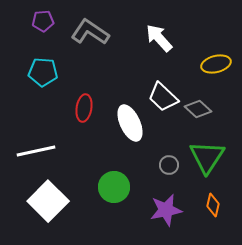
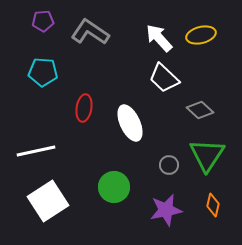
yellow ellipse: moved 15 px left, 29 px up
white trapezoid: moved 1 px right, 19 px up
gray diamond: moved 2 px right, 1 px down
green triangle: moved 2 px up
white square: rotated 12 degrees clockwise
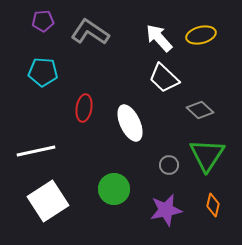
green circle: moved 2 px down
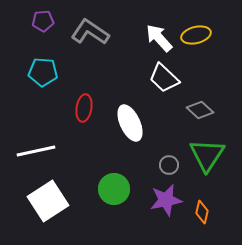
yellow ellipse: moved 5 px left
orange diamond: moved 11 px left, 7 px down
purple star: moved 10 px up
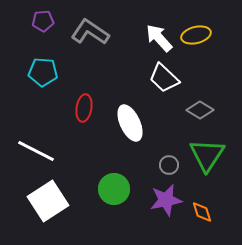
gray diamond: rotated 12 degrees counterclockwise
white line: rotated 39 degrees clockwise
orange diamond: rotated 30 degrees counterclockwise
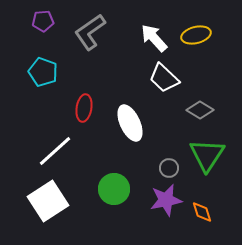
gray L-shape: rotated 69 degrees counterclockwise
white arrow: moved 5 px left
cyan pentagon: rotated 16 degrees clockwise
white line: moved 19 px right; rotated 69 degrees counterclockwise
gray circle: moved 3 px down
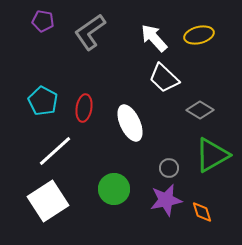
purple pentagon: rotated 15 degrees clockwise
yellow ellipse: moved 3 px right
cyan pentagon: moved 29 px down; rotated 8 degrees clockwise
green triangle: moved 5 px right; rotated 27 degrees clockwise
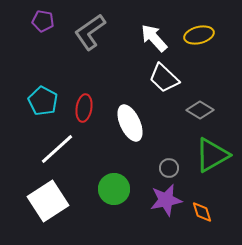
white line: moved 2 px right, 2 px up
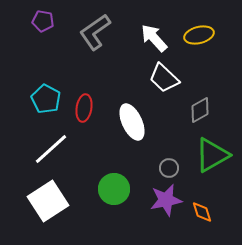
gray L-shape: moved 5 px right
cyan pentagon: moved 3 px right, 2 px up
gray diamond: rotated 60 degrees counterclockwise
white ellipse: moved 2 px right, 1 px up
white line: moved 6 px left
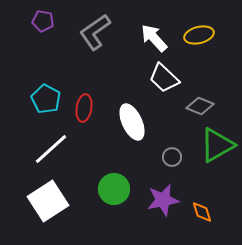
gray diamond: moved 4 px up; rotated 52 degrees clockwise
green triangle: moved 5 px right, 10 px up
gray circle: moved 3 px right, 11 px up
purple star: moved 3 px left
